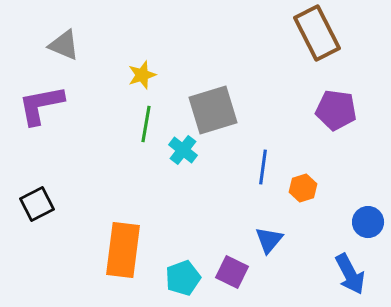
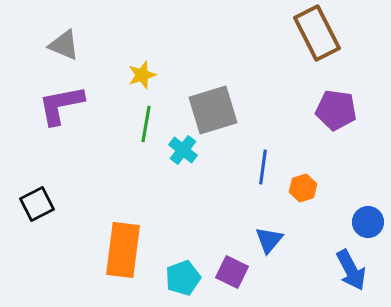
purple L-shape: moved 20 px right
blue arrow: moved 1 px right, 4 px up
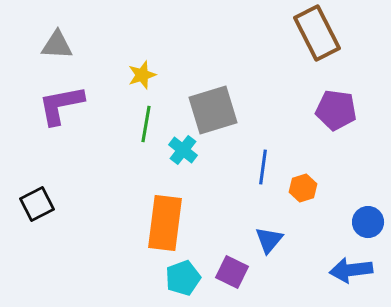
gray triangle: moved 7 px left; rotated 20 degrees counterclockwise
orange rectangle: moved 42 px right, 27 px up
blue arrow: rotated 111 degrees clockwise
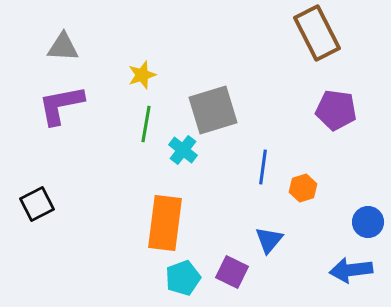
gray triangle: moved 6 px right, 2 px down
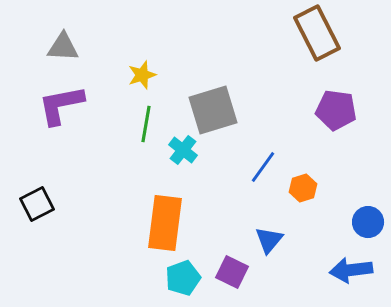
blue line: rotated 28 degrees clockwise
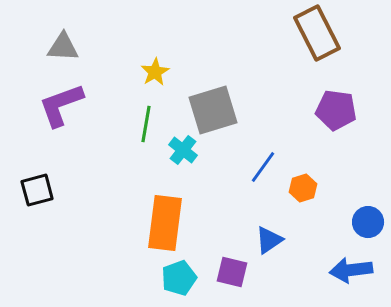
yellow star: moved 13 px right, 3 px up; rotated 12 degrees counterclockwise
purple L-shape: rotated 9 degrees counterclockwise
black square: moved 14 px up; rotated 12 degrees clockwise
blue triangle: rotated 16 degrees clockwise
purple square: rotated 12 degrees counterclockwise
cyan pentagon: moved 4 px left
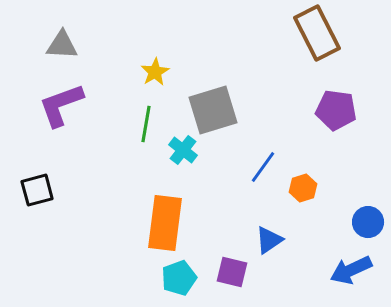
gray triangle: moved 1 px left, 2 px up
blue arrow: rotated 18 degrees counterclockwise
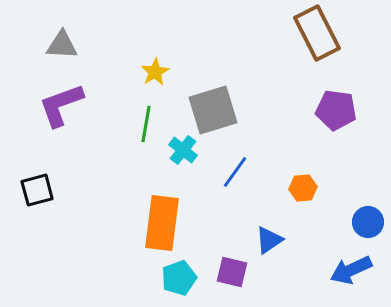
blue line: moved 28 px left, 5 px down
orange hexagon: rotated 12 degrees clockwise
orange rectangle: moved 3 px left
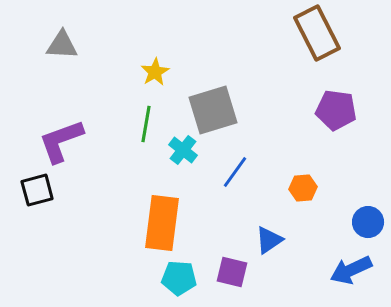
purple L-shape: moved 36 px down
cyan pentagon: rotated 24 degrees clockwise
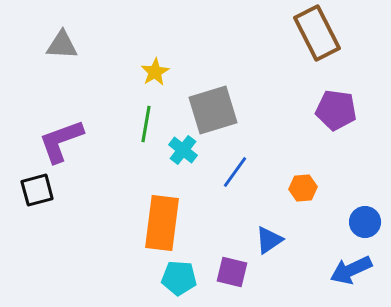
blue circle: moved 3 px left
